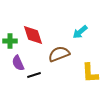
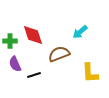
purple semicircle: moved 3 px left, 1 px down
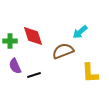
red diamond: moved 1 px down
brown semicircle: moved 4 px right, 3 px up
purple semicircle: moved 2 px down
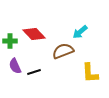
red diamond: moved 1 px right, 2 px up; rotated 25 degrees counterclockwise
black line: moved 3 px up
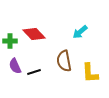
brown semicircle: moved 1 px right, 10 px down; rotated 80 degrees counterclockwise
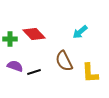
green cross: moved 2 px up
brown semicircle: rotated 15 degrees counterclockwise
purple semicircle: rotated 133 degrees clockwise
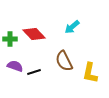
cyan arrow: moved 8 px left, 5 px up
yellow L-shape: rotated 15 degrees clockwise
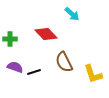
cyan arrow: moved 13 px up; rotated 98 degrees counterclockwise
red diamond: moved 12 px right
brown semicircle: moved 1 px down
purple semicircle: moved 1 px down
yellow L-shape: moved 3 px right, 1 px down; rotated 30 degrees counterclockwise
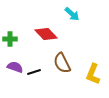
brown semicircle: moved 2 px left, 1 px down
yellow L-shape: rotated 40 degrees clockwise
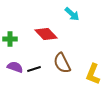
black line: moved 3 px up
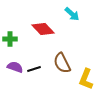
red diamond: moved 3 px left, 5 px up
yellow L-shape: moved 7 px left, 5 px down
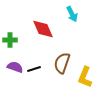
cyan arrow: rotated 21 degrees clockwise
red diamond: rotated 20 degrees clockwise
green cross: moved 1 px down
brown semicircle: rotated 45 degrees clockwise
yellow L-shape: moved 1 px left, 2 px up
